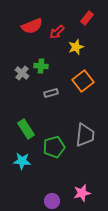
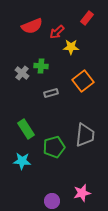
yellow star: moved 5 px left; rotated 21 degrees clockwise
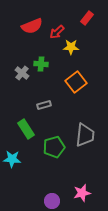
green cross: moved 2 px up
orange square: moved 7 px left, 1 px down
gray rectangle: moved 7 px left, 12 px down
cyan star: moved 10 px left, 2 px up
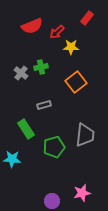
green cross: moved 3 px down; rotated 16 degrees counterclockwise
gray cross: moved 1 px left
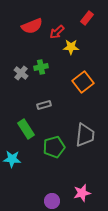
orange square: moved 7 px right
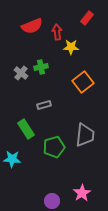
red arrow: rotated 126 degrees clockwise
pink star: rotated 18 degrees counterclockwise
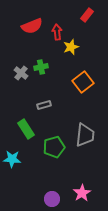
red rectangle: moved 3 px up
yellow star: rotated 21 degrees counterclockwise
purple circle: moved 2 px up
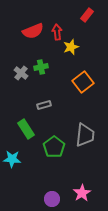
red semicircle: moved 1 px right, 5 px down
green pentagon: rotated 20 degrees counterclockwise
